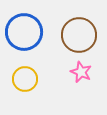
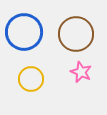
brown circle: moved 3 px left, 1 px up
yellow circle: moved 6 px right
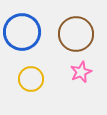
blue circle: moved 2 px left
pink star: rotated 25 degrees clockwise
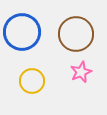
yellow circle: moved 1 px right, 2 px down
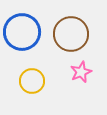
brown circle: moved 5 px left
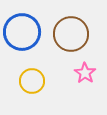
pink star: moved 4 px right, 1 px down; rotated 15 degrees counterclockwise
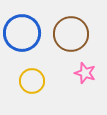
blue circle: moved 1 px down
pink star: rotated 15 degrees counterclockwise
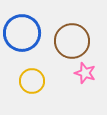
brown circle: moved 1 px right, 7 px down
